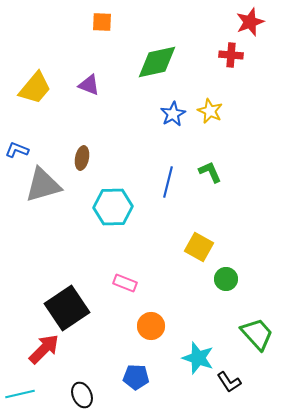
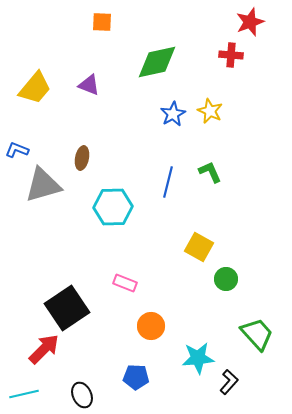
cyan star: rotated 24 degrees counterclockwise
black L-shape: rotated 105 degrees counterclockwise
cyan line: moved 4 px right
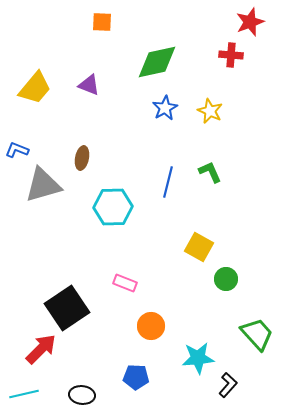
blue star: moved 8 px left, 6 px up
red arrow: moved 3 px left
black L-shape: moved 1 px left, 3 px down
black ellipse: rotated 60 degrees counterclockwise
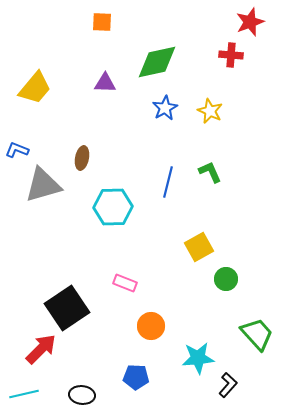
purple triangle: moved 16 px right, 2 px up; rotated 20 degrees counterclockwise
yellow square: rotated 32 degrees clockwise
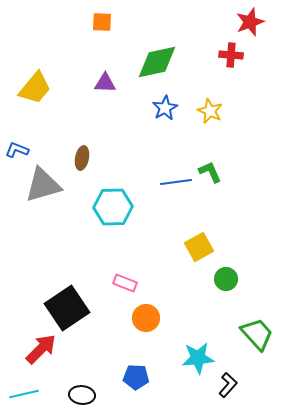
blue line: moved 8 px right; rotated 68 degrees clockwise
orange circle: moved 5 px left, 8 px up
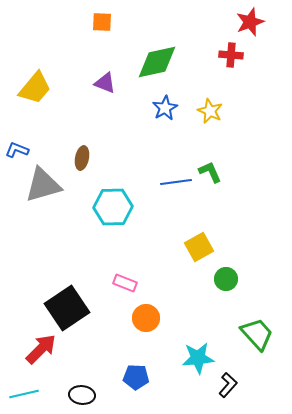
purple triangle: rotated 20 degrees clockwise
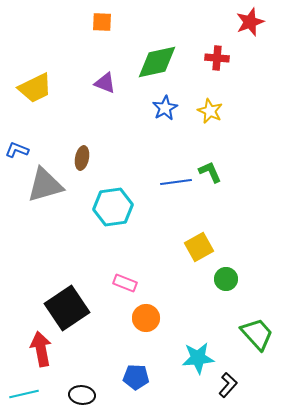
red cross: moved 14 px left, 3 px down
yellow trapezoid: rotated 24 degrees clockwise
gray triangle: moved 2 px right
cyan hexagon: rotated 6 degrees counterclockwise
red arrow: rotated 56 degrees counterclockwise
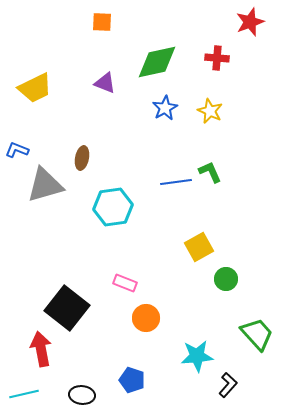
black square: rotated 18 degrees counterclockwise
cyan star: moved 1 px left, 2 px up
blue pentagon: moved 4 px left, 3 px down; rotated 15 degrees clockwise
